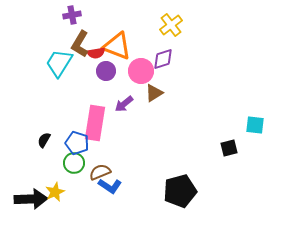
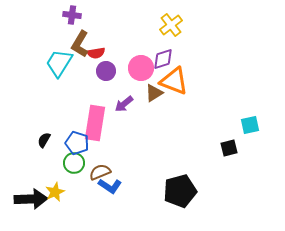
purple cross: rotated 18 degrees clockwise
orange triangle: moved 57 px right, 35 px down
pink circle: moved 3 px up
cyan square: moved 5 px left; rotated 18 degrees counterclockwise
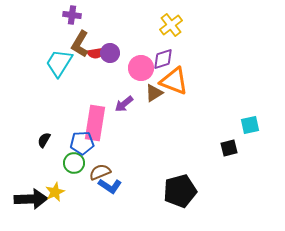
purple circle: moved 4 px right, 18 px up
blue pentagon: moved 5 px right; rotated 20 degrees counterclockwise
